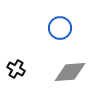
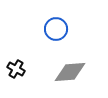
blue circle: moved 4 px left, 1 px down
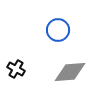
blue circle: moved 2 px right, 1 px down
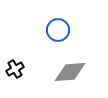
black cross: moved 1 px left; rotated 30 degrees clockwise
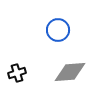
black cross: moved 2 px right, 4 px down; rotated 12 degrees clockwise
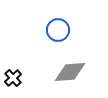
black cross: moved 4 px left, 5 px down; rotated 24 degrees counterclockwise
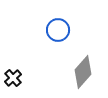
gray diamond: moved 13 px right; rotated 44 degrees counterclockwise
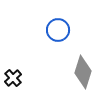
gray diamond: rotated 24 degrees counterclockwise
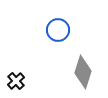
black cross: moved 3 px right, 3 px down
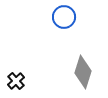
blue circle: moved 6 px right, 13 px up
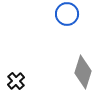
blue circle: moved 3 px right, 3 px up
